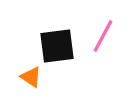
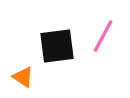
orange triangle: moved 8 px left
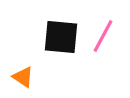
black square: moved 4 px right, 9 px up; rotated 12 degrees clockwise
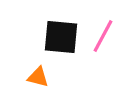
orange triangle: moved 15 px right; rotated 20 degrees counterclockwise
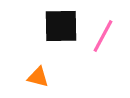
black square: moved 11 px up; rotated 6 degrees counterclockwise
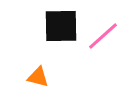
pink line: rotated 20 degrees clockwise
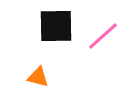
black square: moved 5 px left
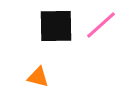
pink line: moved 2 px left, 11 px up
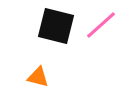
black square: rotated 15 degrees clockwise
